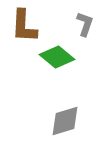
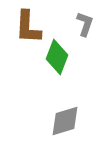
brown L-shape: moved 4 px right, 1 px down
green diamond: rotated 72 degrees clockwise
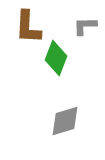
gray L-shape: moved 2 px down; rotated 110 degrees counterclockwise
green diamond: moved 1 px left, 1 px down
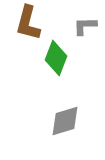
brown L-shape: moved 4 px up; rotated 12 degrees clockwise
